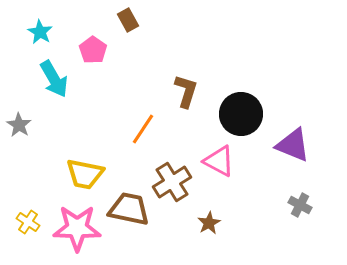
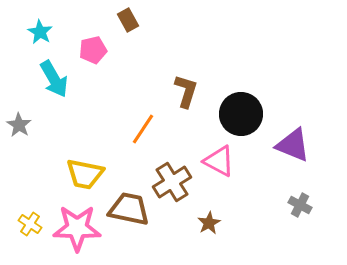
pink pentagon: rotated 24 degrees clockwise
yellow cross: moved 2 px right, 2 px down
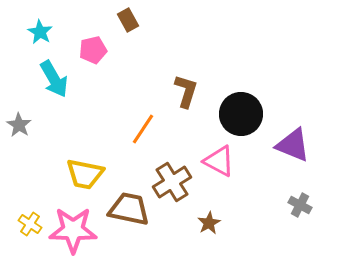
pink star: moved 4 px left, 2 px down
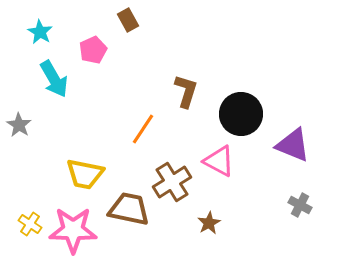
pink pentagon: rotated 12 degrees counterclockwise
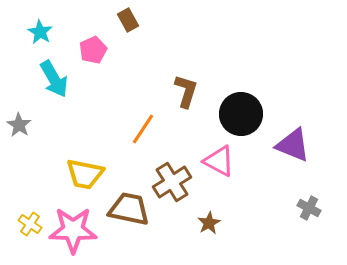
gray cross: moved 9 px right, 3 px down
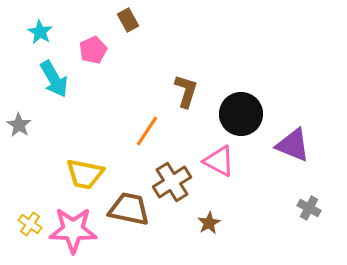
orange line: moved 4 px right, 2 px down
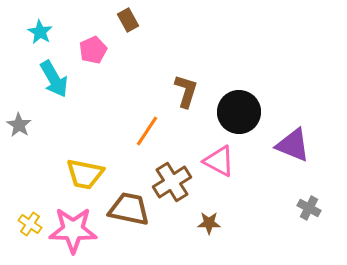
black circle: moved 2 px left, 2 px up
brown star: rotated 30 degrees clockwise
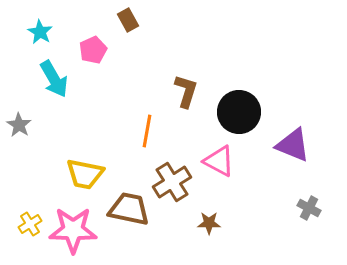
orange line: rotated 24 degrees counterclockwise
yellow cross: rotated 25 degrees clockwise
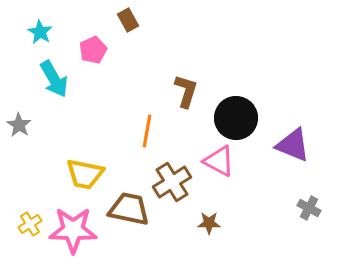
black circle: moved 3 px left, 6 px down
